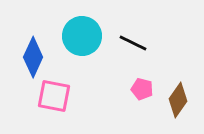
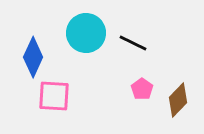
cyan circle: moved 4 px right, 3 px up
pink pentagon: rotated 20 degrees clockwise
pink square: rotated 8 degrees counterclockwise
brown diamond: rotated 8 degrees clockwise
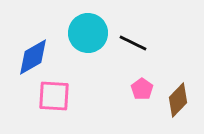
cyan circle: moved 2 px right
blue diamond: rotated 36 degrees clockwise
